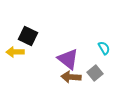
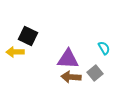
purple triangle: rotated 35 degrees counterclockwise
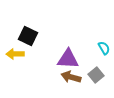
yellow arrow: moved 2 px down
gray square: moved 1 px right, 2 px down
brown arrow: rotated 12 degrees clockwise
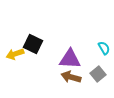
black square: moved 5 px right, 8 px down
yellow arrow: rotated 18 degrees counterclockwise
purple triangle: moved 2 px right
gray square: moved 2 px right, 1 px up
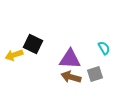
yellow arrow: moved 1 px left, 1 px down
gray square: moved 3 px left; rotated 21 degrees clockwise
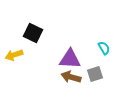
black square: moved 11 px up
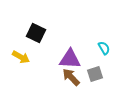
black square: moved 3 px right
yellow arrow: moved 7 px right, 2 px down; rotated 132 degrees counterclockwise
brown arrow: rotated 30 degrees clockwise
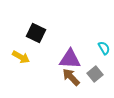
gray square: rotated 21 degrees counterclockwise
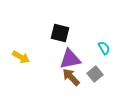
black square: moved 24 px right; rotated 12 degrees counterclockwise
purple triangle: rotated 15 degrees counterclockwise
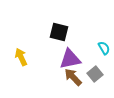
black square: moved 1 px left, 1 px up
yellow arrow: rotated 144 degrees counterclockwise
brown arrow: moved 2 px right
